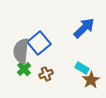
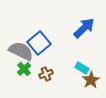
gray semicircle: rotated 110 degrees clockwise
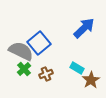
cyan rectangle: moved 5 px left
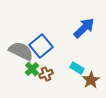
blue square: moved 2 px right, 3 px down
green cross: moved 8 px right
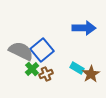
blue arrow: rotated 45 degrees clockwise
blue square: moved 1 px right, 4 px down
brown star: moved 6 px up
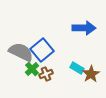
gray semicircle: moved 1 px down
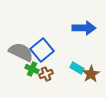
green cross: rotated 24 degrees counterclockwise
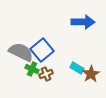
blue arrow: moved 1 px left, 6 px up
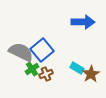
green cross: rotated 32 degrees clockwise
